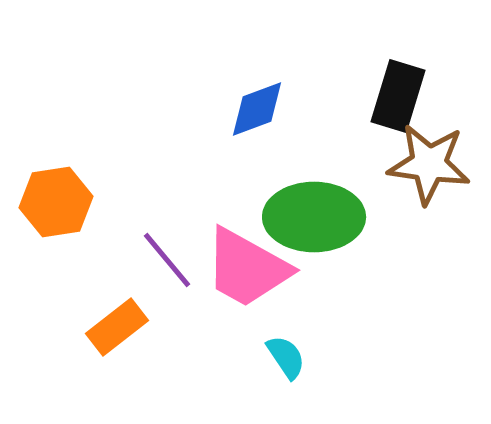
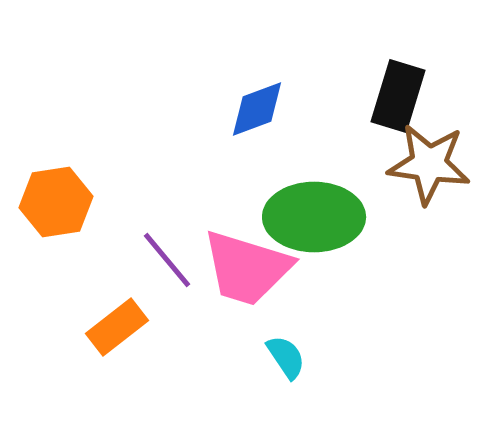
pink trapezoid: rotated 12 degrees counterclockwise
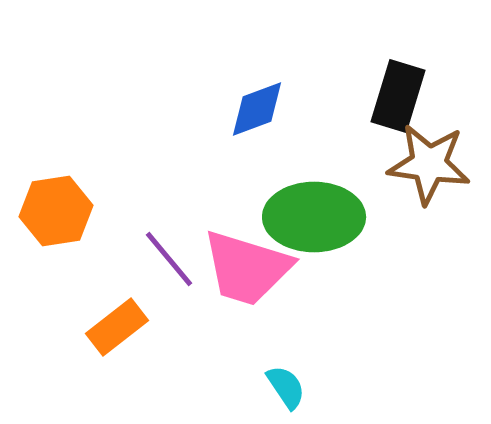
orange hexagon: moved 9 px down
purple line: moved 2 px right, 1 px up
cyan semicircle: moved 30 px down
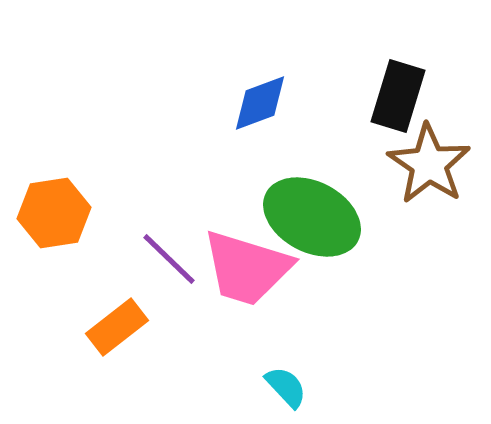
blue diamond: moved 3 px right, 6 px up
brown star: rotated 26 degrees clockwise
orange hexagon: moved 2 px left, 2 px down
green ellipse: moved 2 px left; rotated 28 degrees clockwise
purple line: rotated 6 degrees counterclockwise
cyan semicircle: rotated 9 degrees counterclockwise
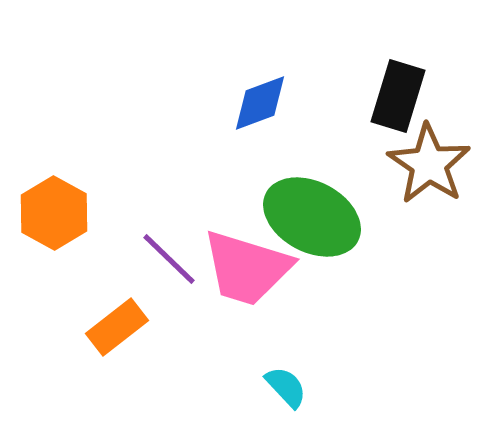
orange hexagon: rotated 22 degrees counterclockwise
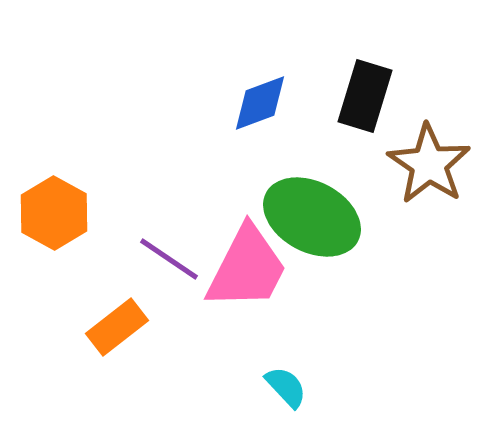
black rectangle: moved 33 px left
purple line: rotated 10 degrees counterclockwise
pink trapezoid: rotated 80 degrees counterclockwise
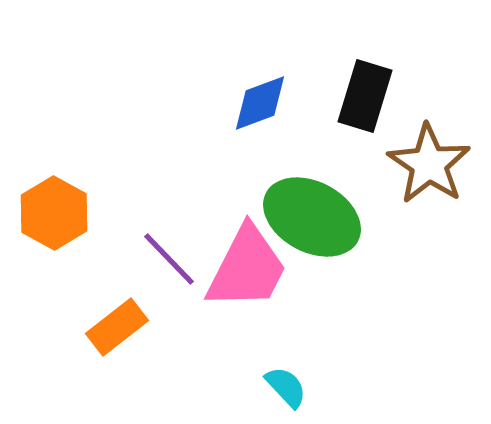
purple line: rotated 12 degrees clockwise
